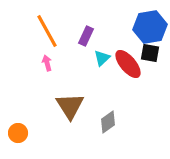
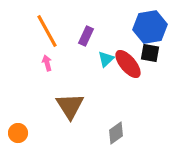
cyan triangle: moved 4 px right, 1 px down
gray diamond: moved 8 px right, 11 px down
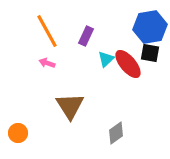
pink arrow: rotated 56 degrees counterclockwise
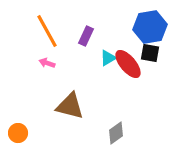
cyan triangle: moved 2 px right, 1 px up; rotated 12 degrees clockwise
brown triangle: rotated 44 degrees counterclockwise
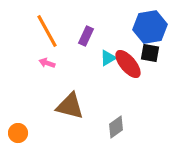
gray diamond: moved 6 px up
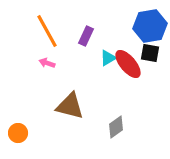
blue hexagon: moved 1 px up
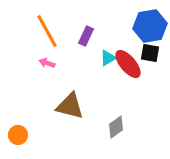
orange circle: moved 2 px down
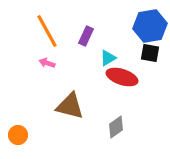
red ellipse: moved 6 px left, 13 px down; rotated 32 degrees counterclockwise
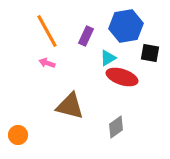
blue hexagon: moved 24 px left
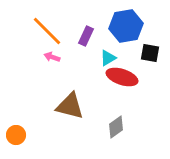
orange line: rotated 16 degrees counterclockwise
pink arrow: moved 5 px right, 6 px up
orange circle: moved 2 px left
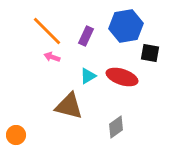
cyan triangle: moved 20 px left, 18 px down
brown triangle: moved 1 px left
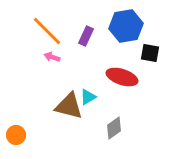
cyan triangle: moved 21 px down
gray diamond: moved 2 px left, 1 px down
